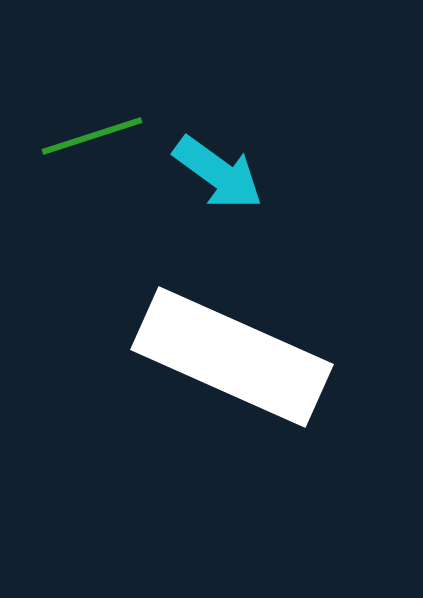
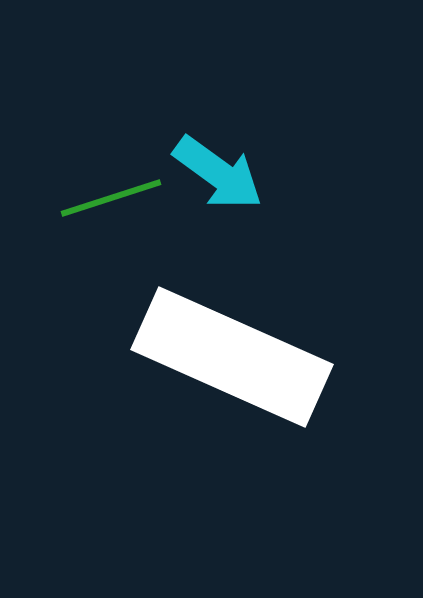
green line: moved 19 px right, 62 px down
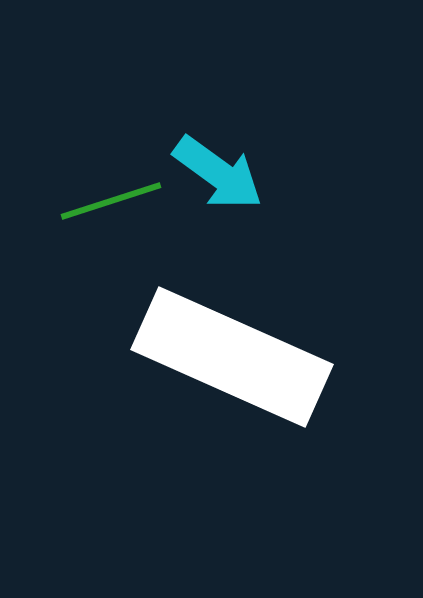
green line: moved 3 px down
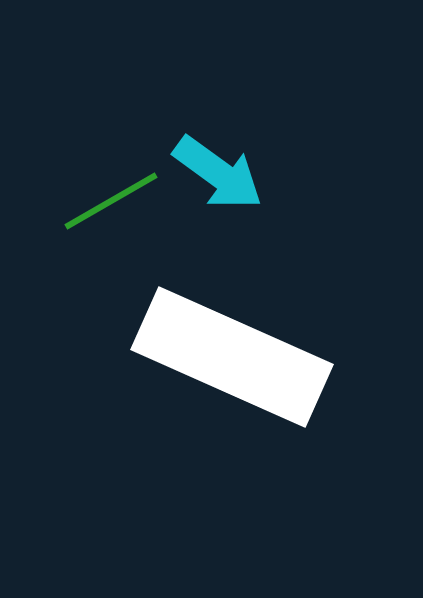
green line: rotated 12 degrees counterclockwise
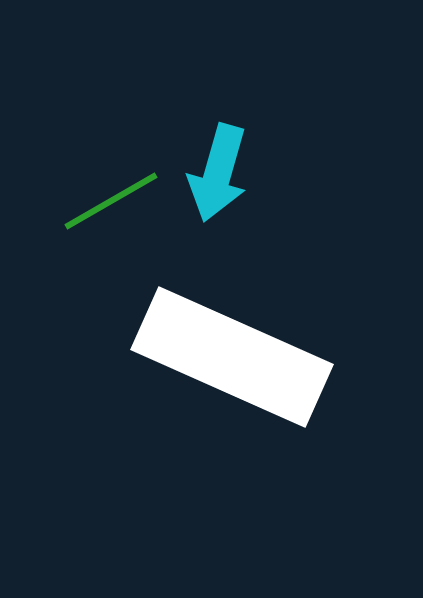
cyan arrow: rotated 70 degrees clockwise
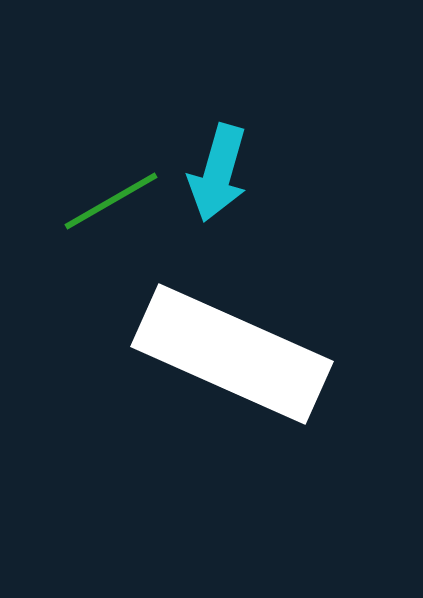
white rectangle: moved 3 px up
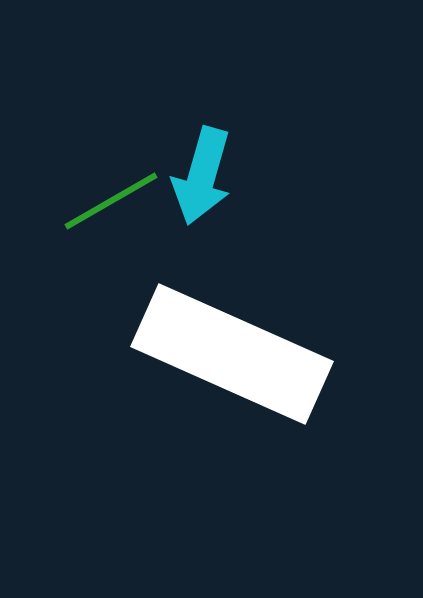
cyan arrow: moved 16 px left, 3 px down
